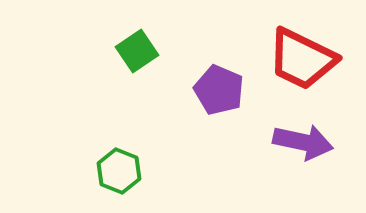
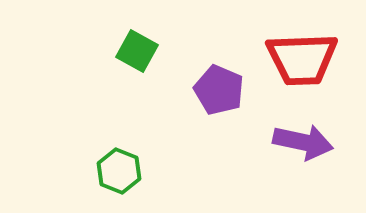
green square: rotated 27 degrees counterclockwise
red trapezoid: rotated 28 degrees counterclockwise
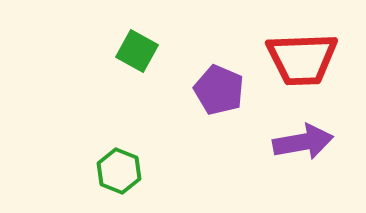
purple arrow: rotated 22 degrees counterclockwise
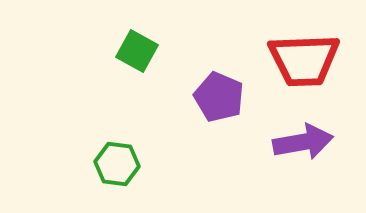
red trapezoid: moved 2 px right, 1 px down
purple pentagon: moved 7 px down
green hexagon: moved 2 px left, 7 px up; rotated 15 degrees counterclockwise
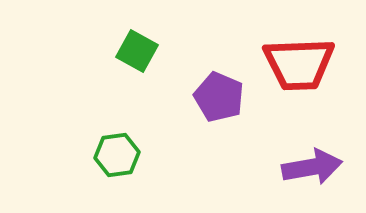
red trapezoid: moved 5 px left, 4 px down
purple arrow: moved 9 px right, 25 px down
green hexagon: moved 9 px up; rotated 15 degrees counterclockwise
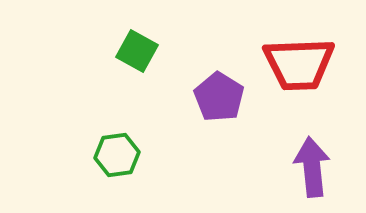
purple pentagon: rotated 9 degrees clockwise
purple arrow: rotated 86 degrees counterclockwise
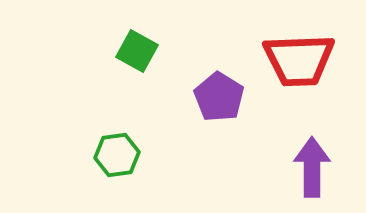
red trapezoid: moved 4 px up
purple arrow: rotated 6 degrees clockwise
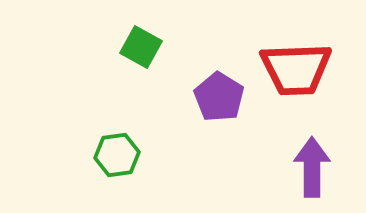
green square: moved 4 px right, 4 px up
red trapezoid: moved 3 px left, 9 px down
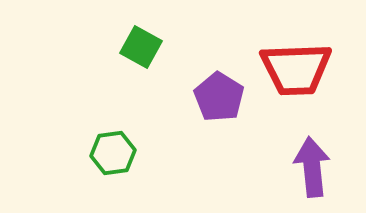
green hexagon: moved 4 px left, 2 px up
purple arrow: rotated 6 degrees counterclockwise
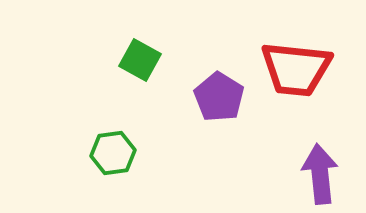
green square: moved 1 px left, 13 px down
red trapezoid: rotated 8 degrees clockwise
purple arrow: moved 8 px right, 7 px down
